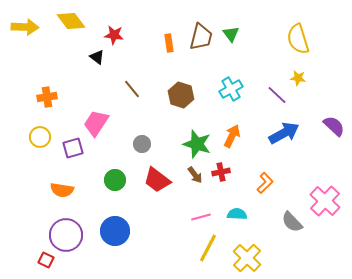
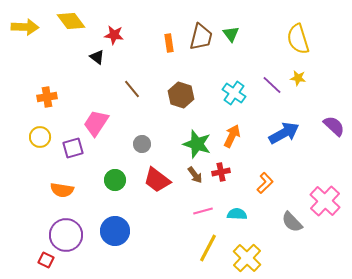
cyan cross: moved 3 px right, 4 px down; rotated 25 degrees counterclockwise
purple line: moved 5 px left, 10 px up
pink line: moved 2 px right, 6 px up
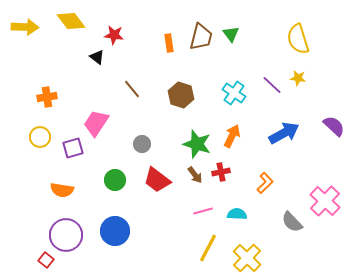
red square: rotated 14 degrees clockwise
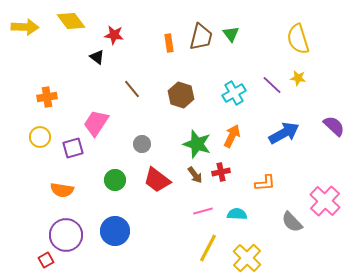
cyan cross: rotated 25 degrees clockwise
orange L-shape: rotated 40 degrees clockwise
red square: rotated 21 degrees clockwise
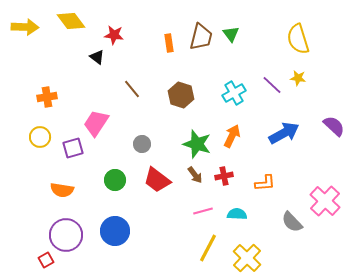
red cross: moved 3 px right, 4 px down
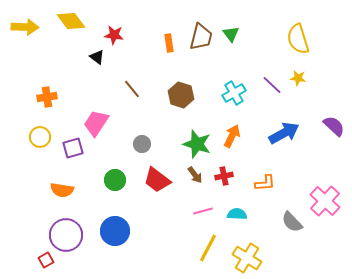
yellow cross: rotated 12 degrees counterclockwise
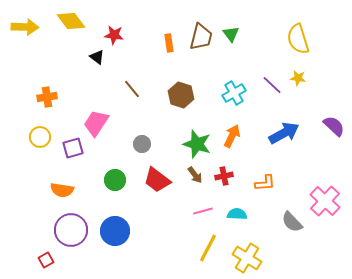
purple circle: moved 5 px right, 5 px up
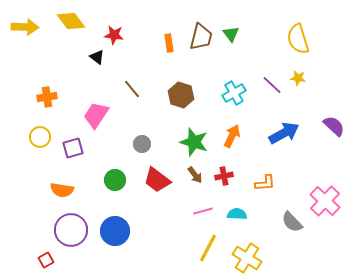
pink trapezoid: moved 8 px up
green star: moved 3 px left, 2 px up
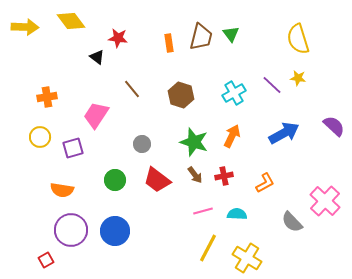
red star: moved 4 px right, 3 px down
orange L-shape: rotated 25 degrees counterclockwise
